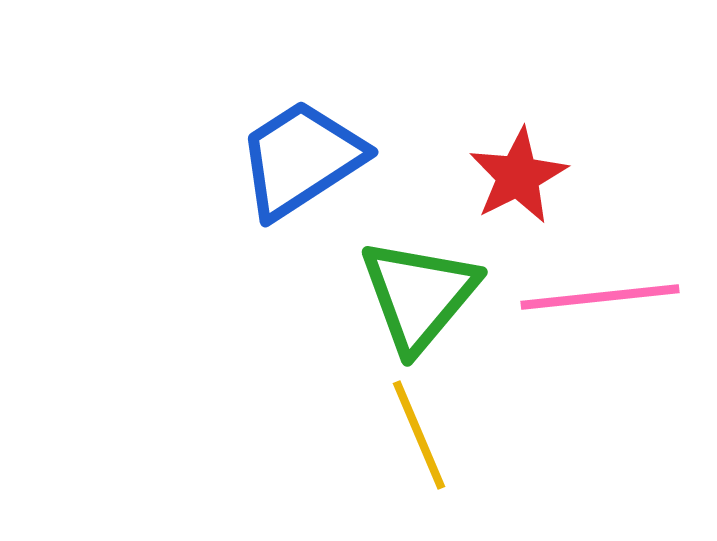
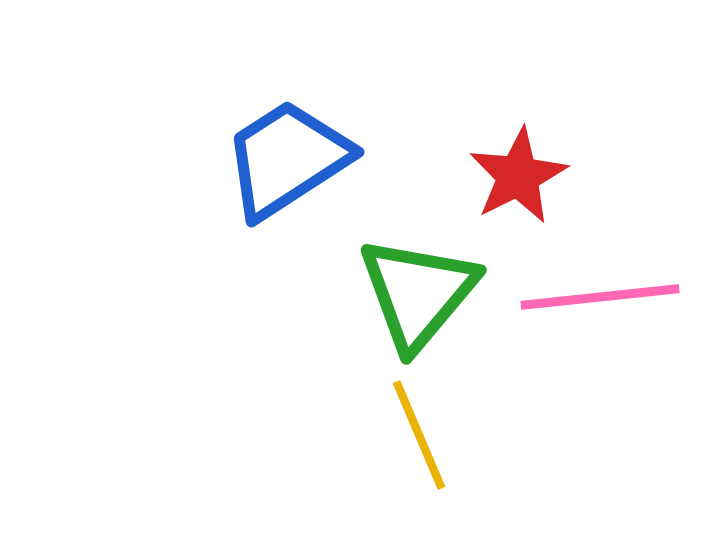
blue trapezoid: moved 14 px left
green triangle: moved 1 px left, 2 px up
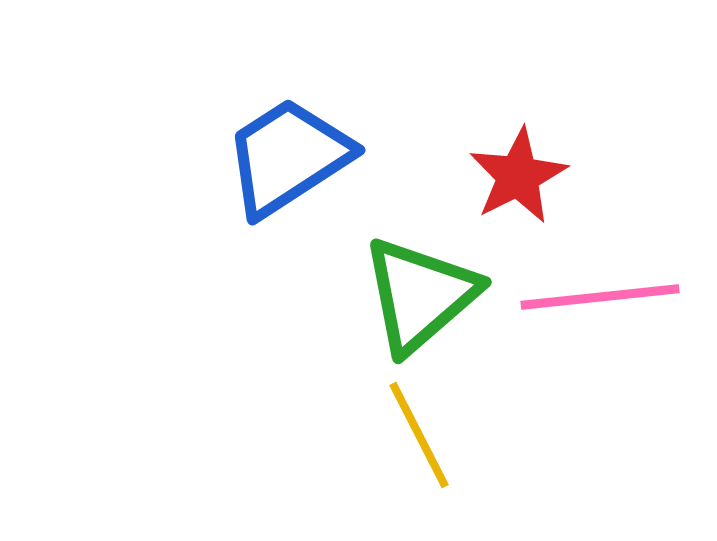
blue trapezoid: moved 1 px right, 2 px up
green triangle: moved 2 px right, 2 px down; rotated 9 degrees clockwise
yellow line: rotated 4 degrees counterclockwise
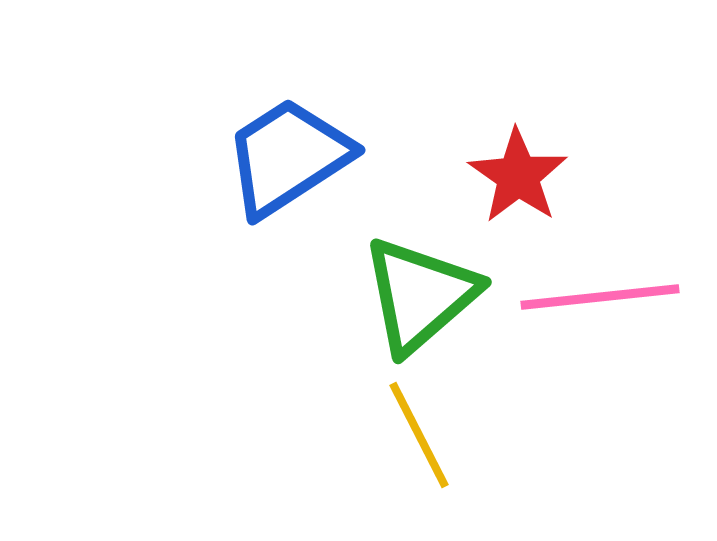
red star: rotated 10 degrees counterclockwise
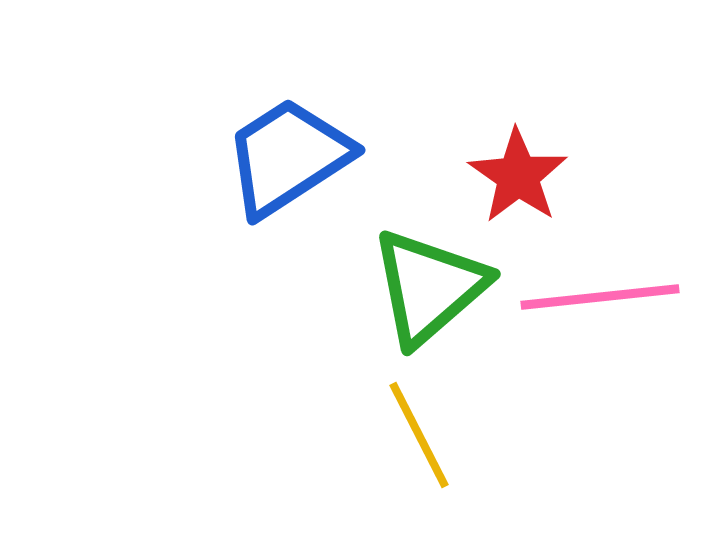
green triangle: moved 9 px right, 8 px up
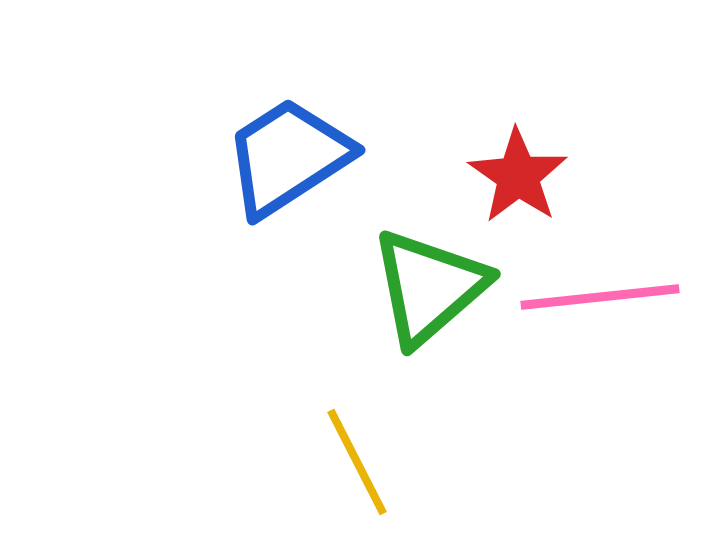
yellow line: moved 62 px left, 27 px down
